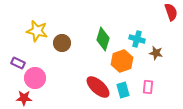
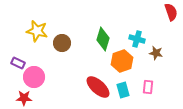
pink circle: moved 1 px left, 1 px up
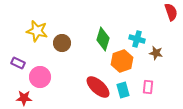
pink circle: moved 6 px right
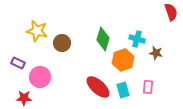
orange hexagon: moved 1 px right, 1 px up
